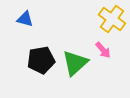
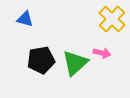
yellow cross: rotated 8 degrees clockwise
pink arrow: moved 1 px left, 3 px down; rotated 36 degrees counterclockwise
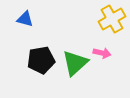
yellow cross: rotated 16 degrees clockwise
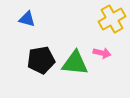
blue triangle: moved 2 px right
green triangle: rotated 48 degrees clockwise
